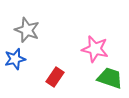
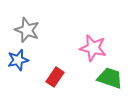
pink star: moved 2 px left, 1 px up
blue star: moved 3 px right, 1 px down
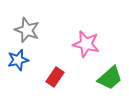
pink star: moved 7 px left, 4 px up
green trapezoid: rotated 120 degrees clockwise
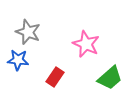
gray star: moved 1 px right, 2 px down
pink star: rotated 12 degrees clockwise
blue star: rotated 20 degrees clockwise
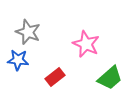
red rectangle: rotated 18 degrees clockwise
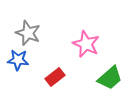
gray star: moved 1 px down
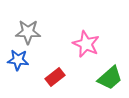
gray star: moved 1 px up; rotated 20 degrees counterclockwise
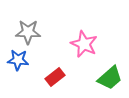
pink star: moved 2 px left
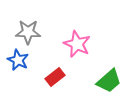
pink star: moved 7 px left
blue star: rotated 20 degrees clockwise
green trapezoid: moved 1 px left, 3 px down
